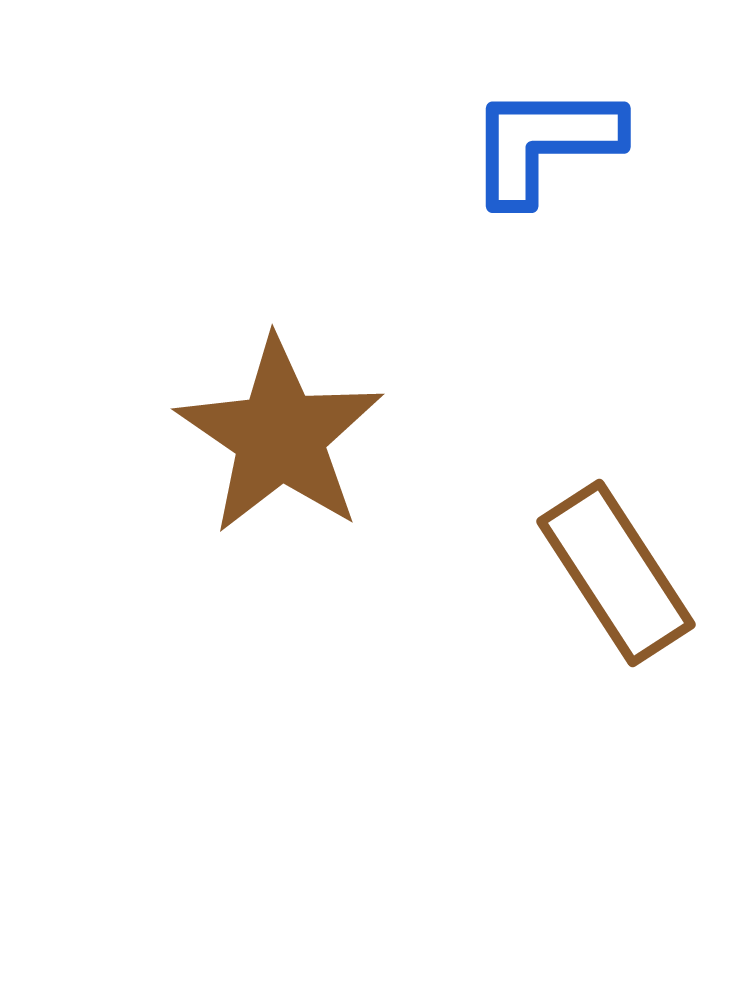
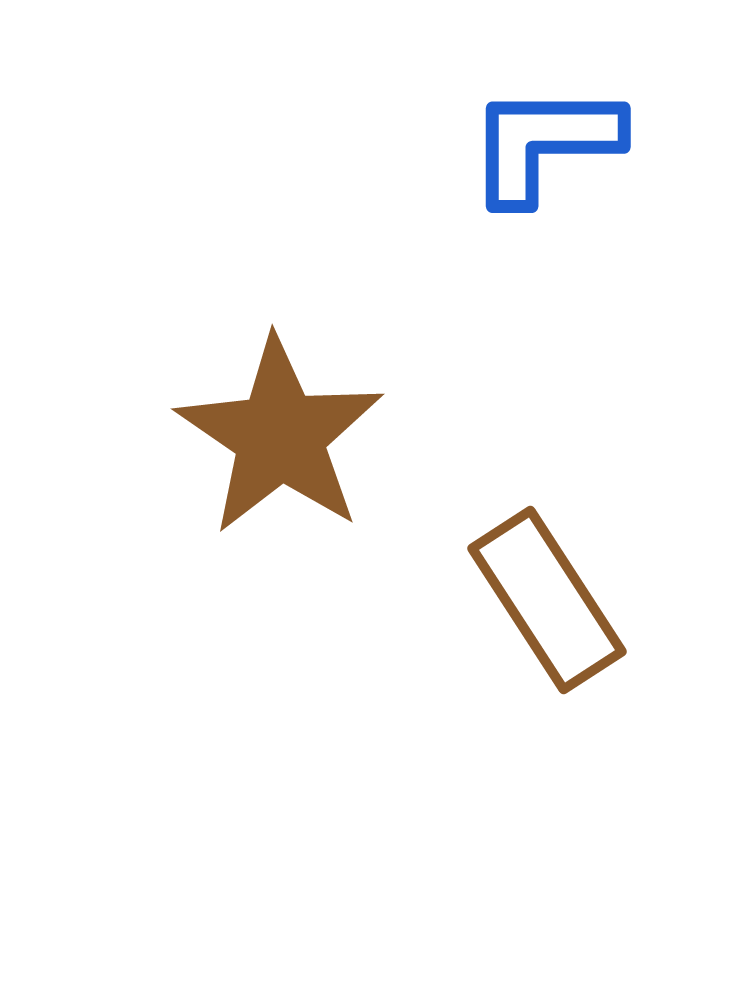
brown rectangle: moved 69 px left, 27 px down
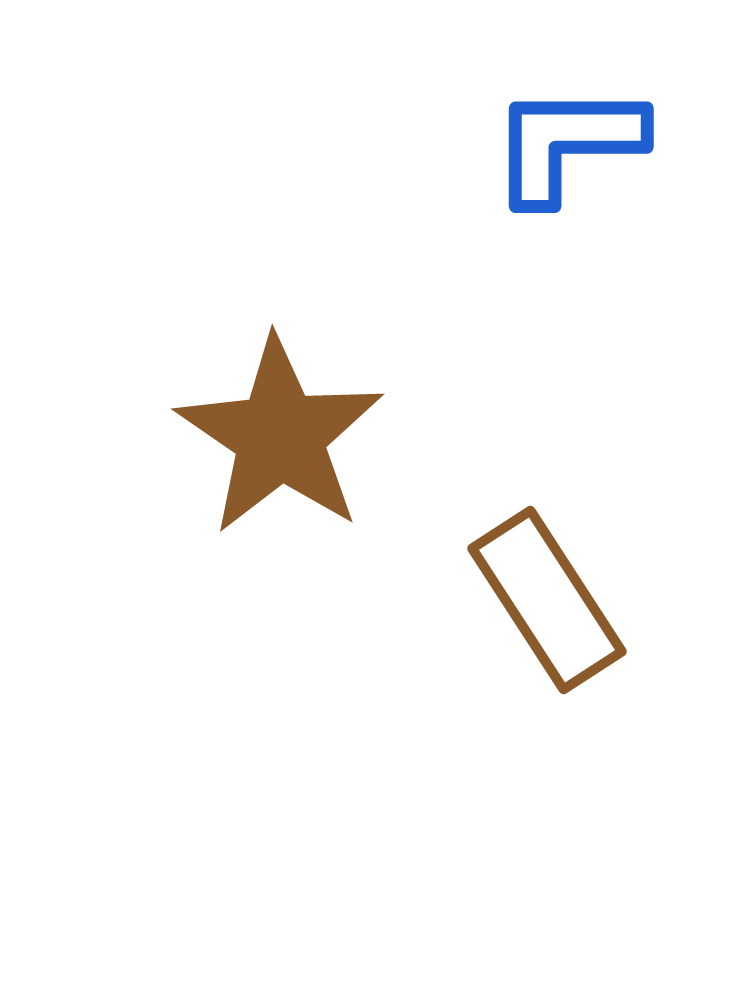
blue L-shape: moved 23 px right
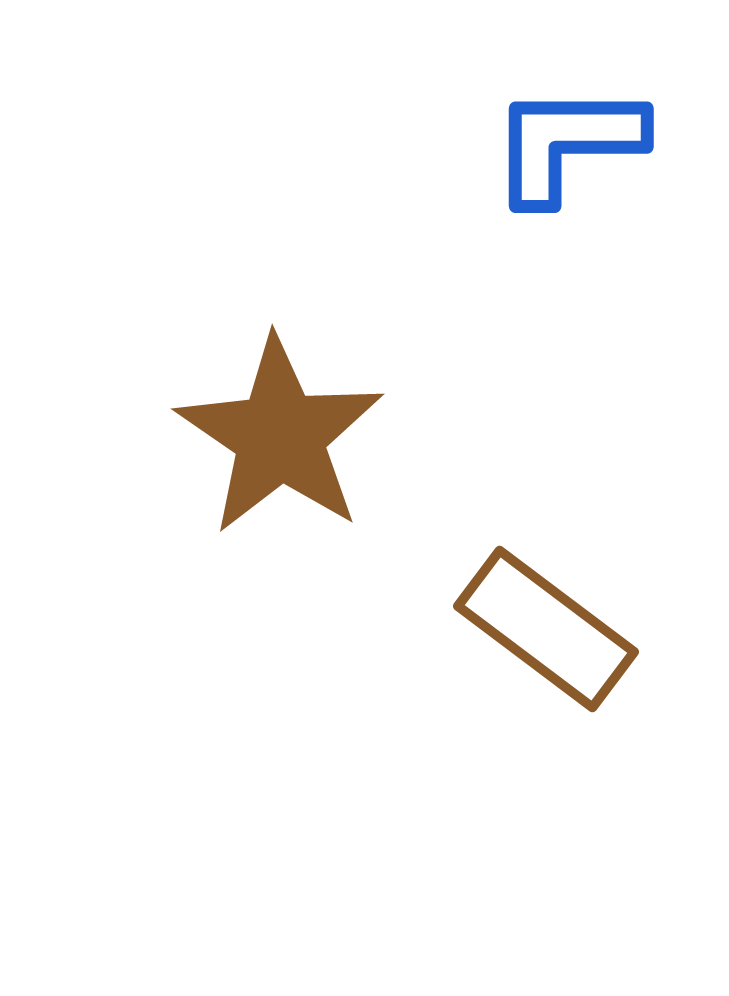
brown rectangle: moved 1 px left, 29 px down; rotated 20 degrees counterclockwise
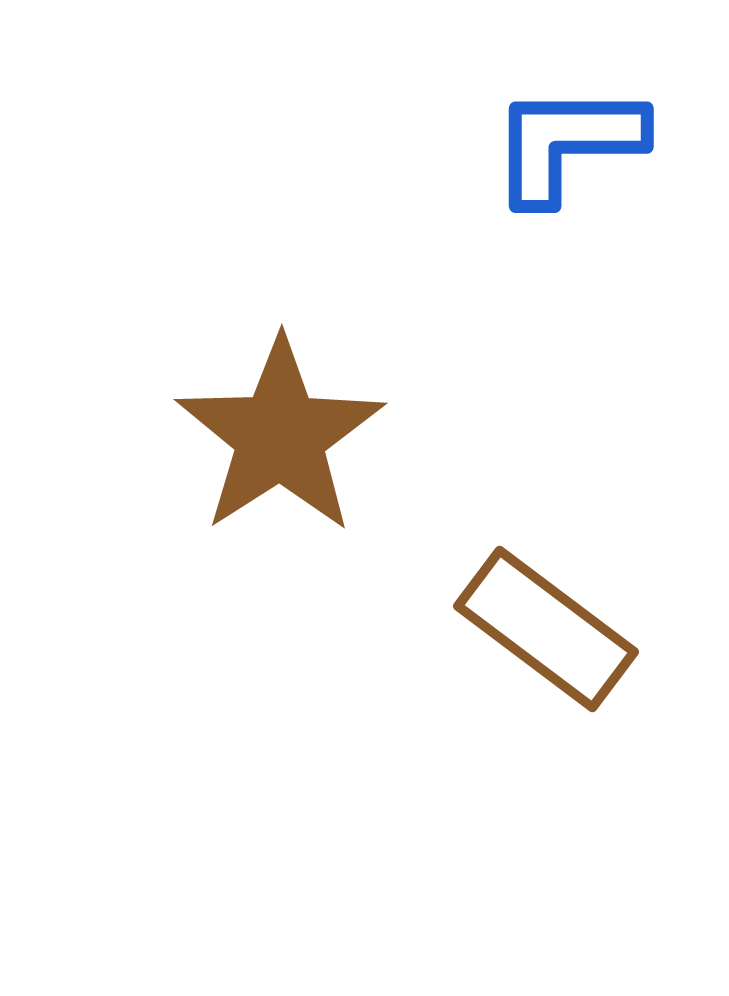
brown star: rotated 5 degrees clockwise
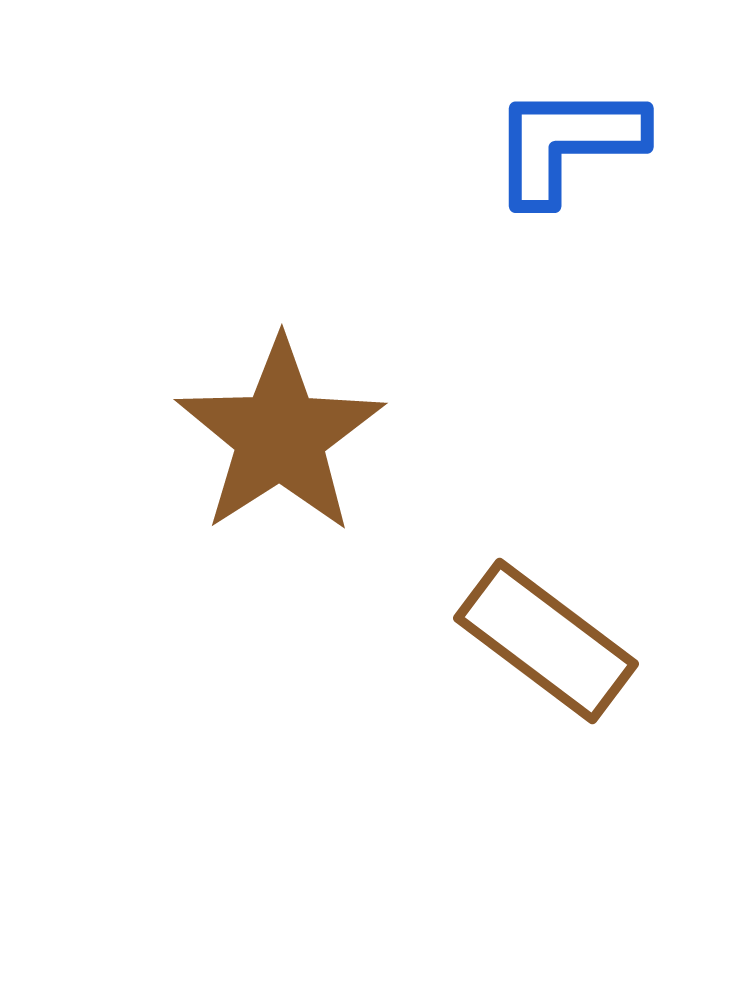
brown rectangle: moved 12 px down
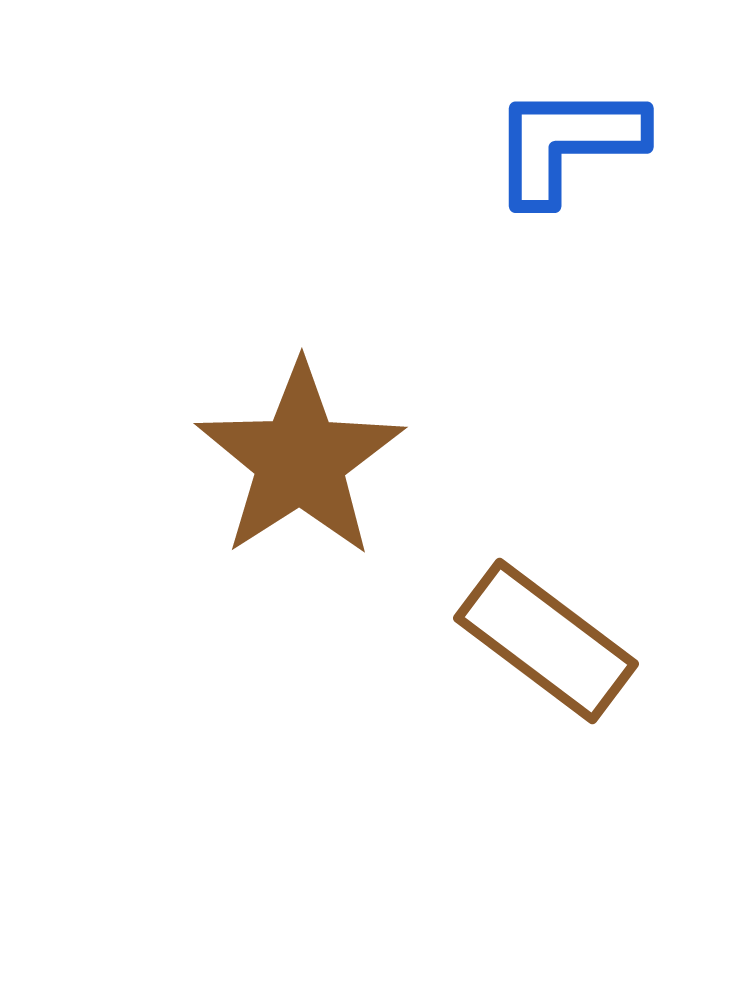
brown star: moved 20 px right, 24 px down
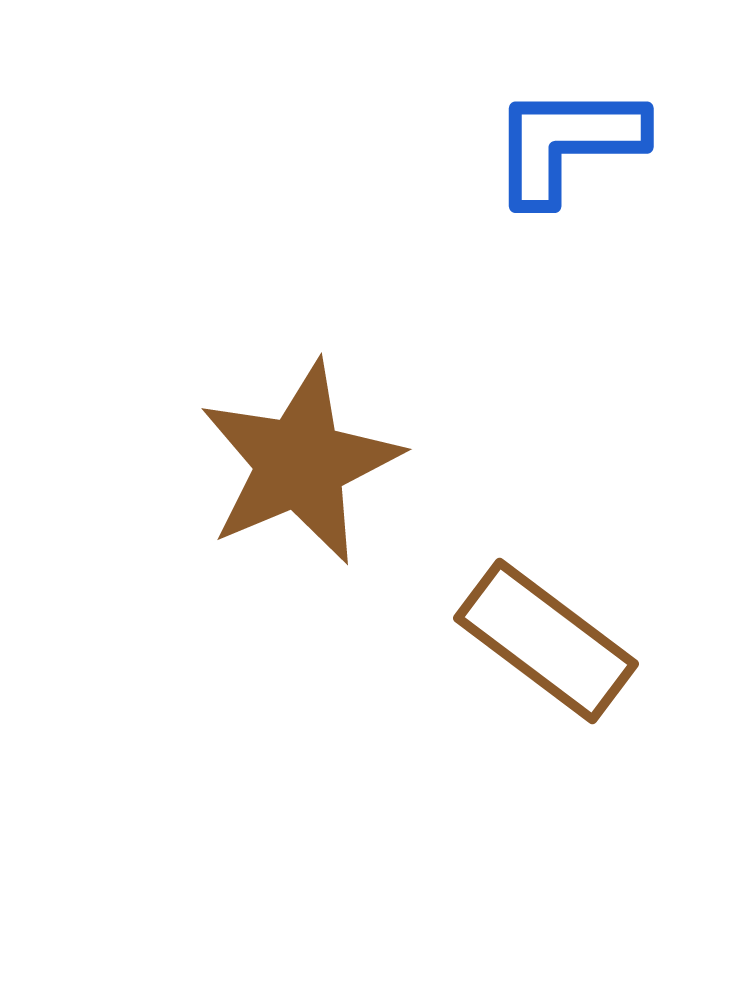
brown star: moved 3 px down; rotated 10 degrees clockwise
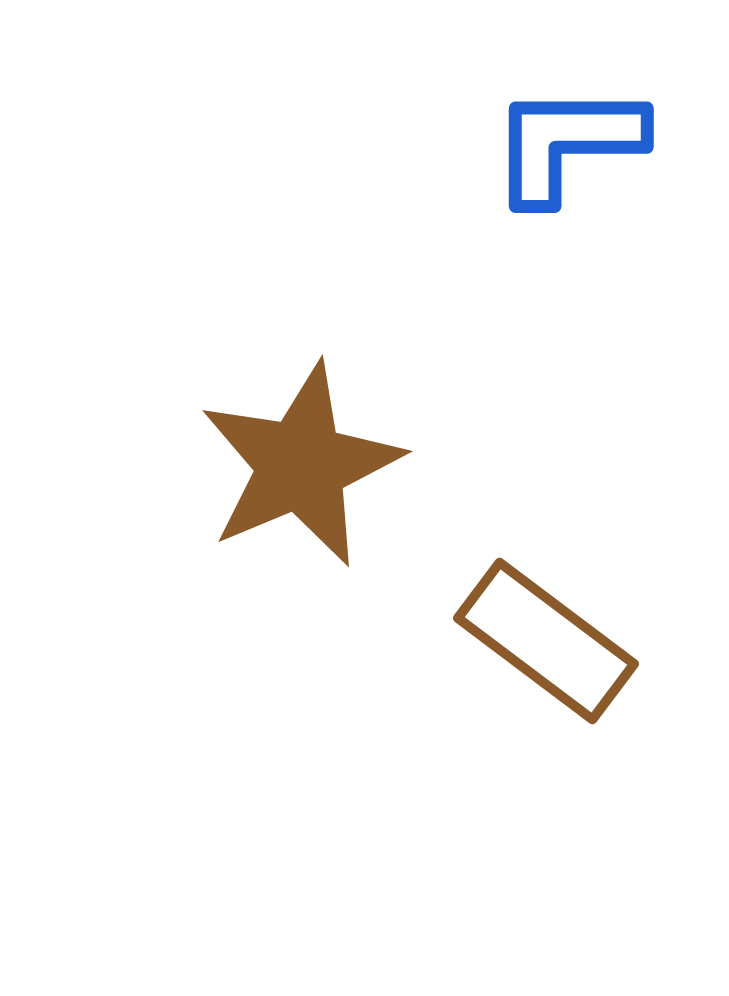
brown star: moved 1 px right, 2 px down
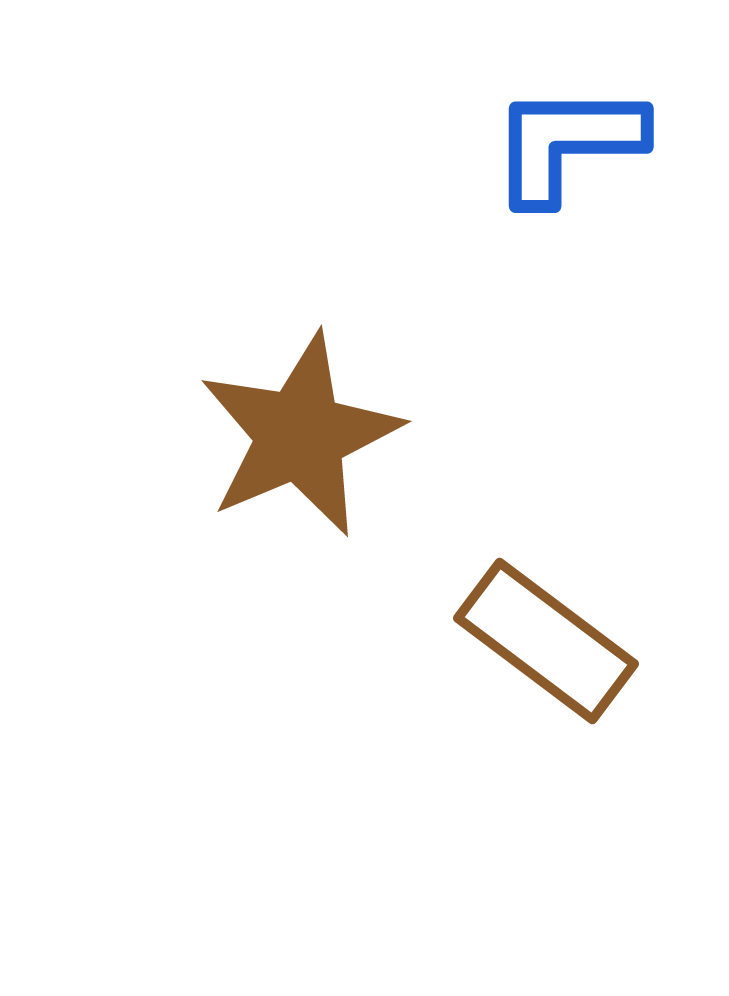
brown star: moved 1 px left, 30 px up
